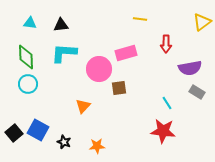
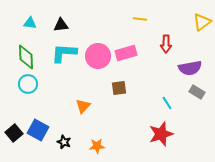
pink circle: moved 1 px left, 13 px up
red star: moved 2 px left, 3 px down; rotated 25 degrees counterclockwise
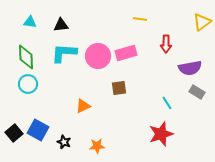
cyan triangle: moved 1 px up
orange triangle: rotated 21 degrees clockwise
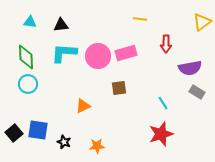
cyan line: moved 4 px left
blue square: rotated 20 degrees counterclockwise
